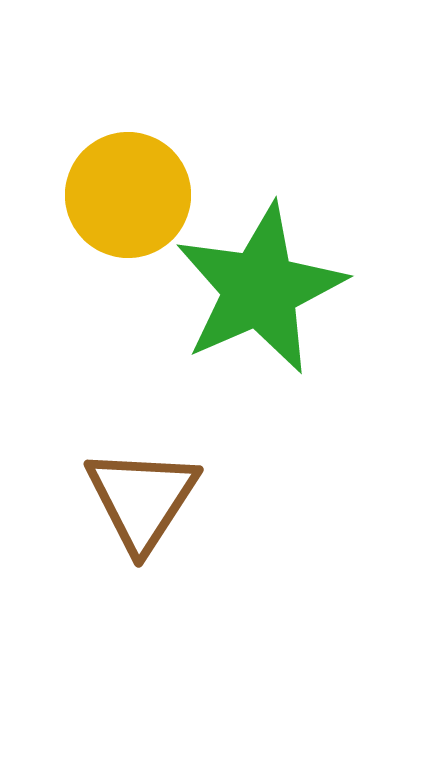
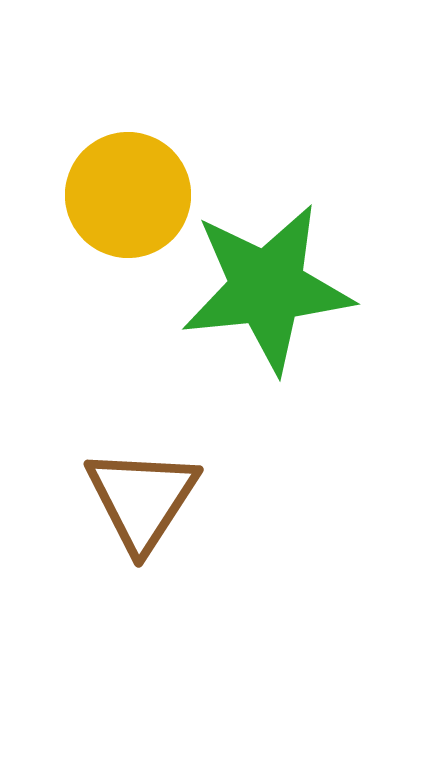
green star: moved 7 px right, 1 px up; rotated 18 degrees clockwise
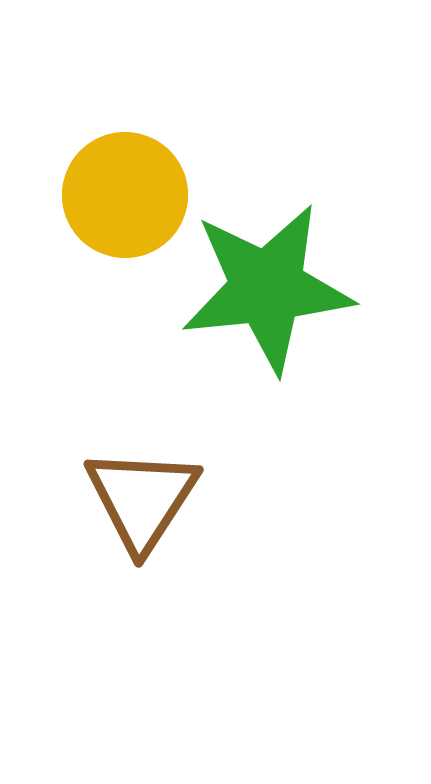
yellow circle: moved 3 px left
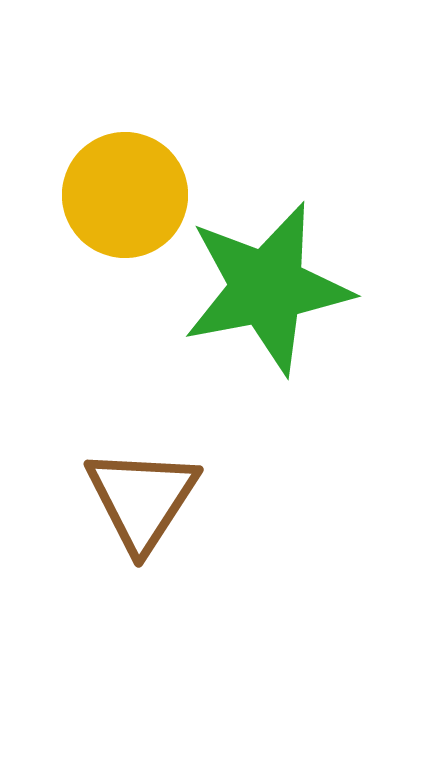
green star: rotated 5 degrees counterclockwise
